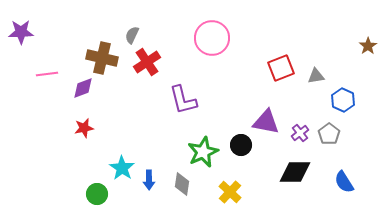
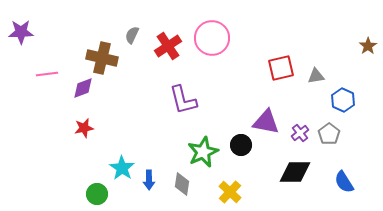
red cross: moved 21 px right, 16 px up
red square: rotated 8 degrees clockwise
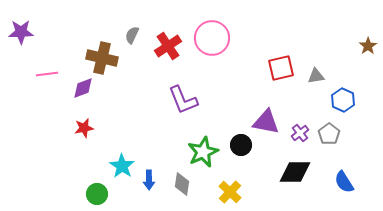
purple L-shape: rotated 8 degrees counterclockwise
cyan star: moved 2 px up
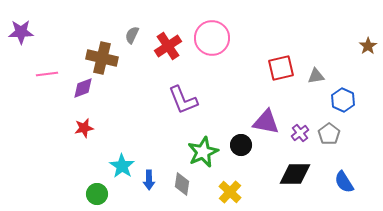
black diamond: moved 2 px down
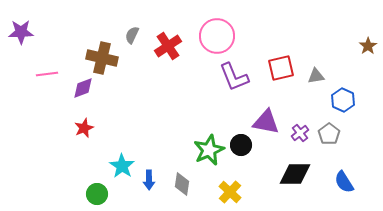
pink circle: moved 5 px right, 2 px up
purple L-shape: moved 51 px right, 23 px up
red star: rotated 12 degrees counterclockwise
green star: moved 6 px right, 2 px up
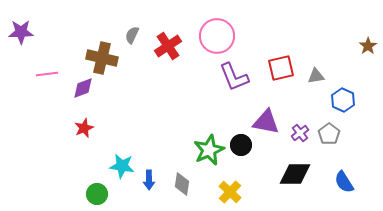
cyan star: rotated 25 degrees counterclockwise
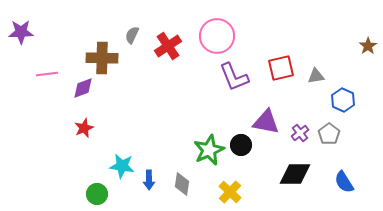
brown cross: rotated 12 degrees counterclockwise
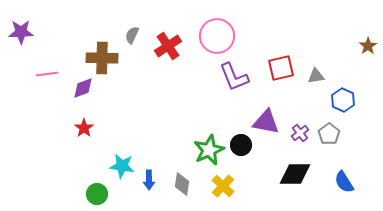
red star: rotated 12 degrees counterclockwise
yellow cross: moved 7 px left, 6 px up
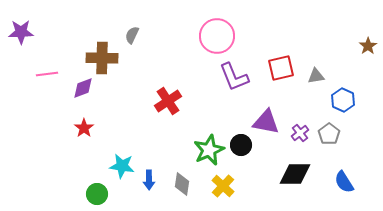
red cross: moved 55 px down
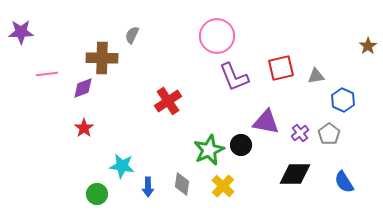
blue arrow: moved 1 px left, 7 px down
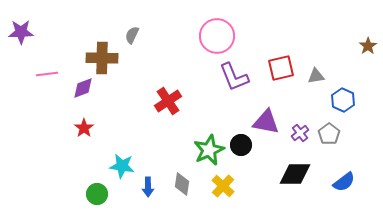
blue semicircle: rotated 95 degrees counterclockwise
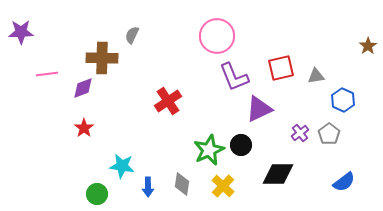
purple triangle: moved 7 px left, 13 px up; rotated 36 degrees counterclockwise
black diamond: moved 17 px left
